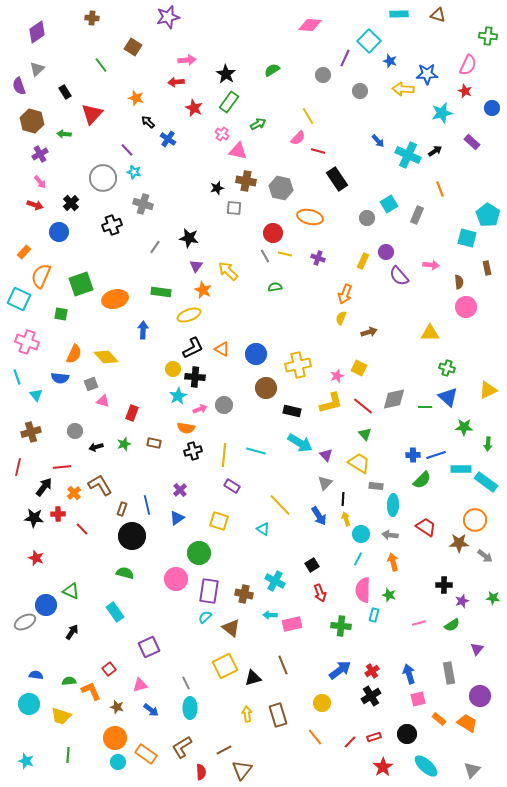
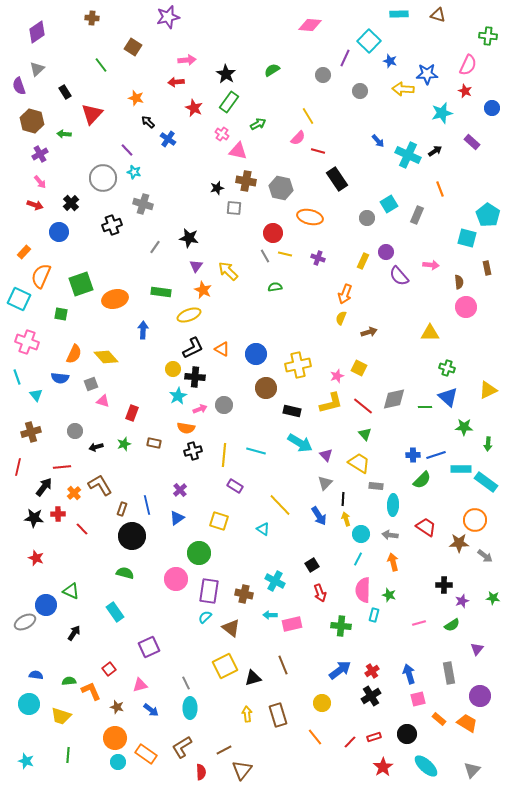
purple rectangle at (232, 486): moved 3 px right
black arrow at (72, 632): moved 2 px right, 1 px down
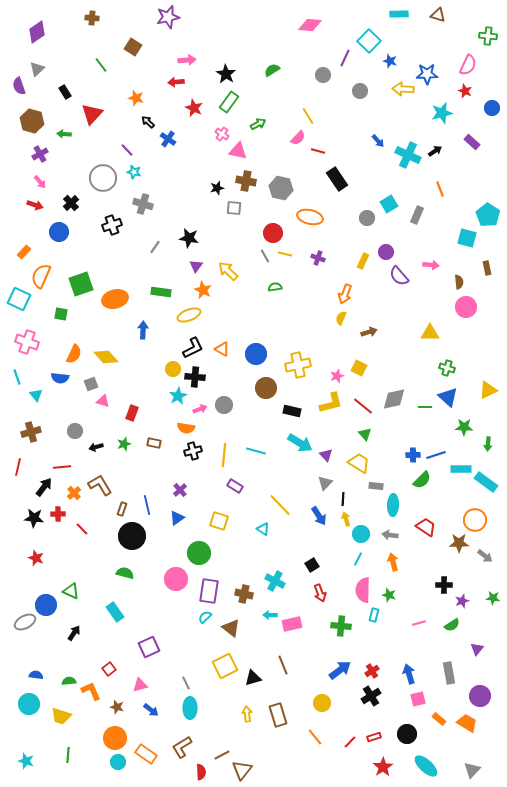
brown line at (224, 750): moved 2 px left, 5 px down
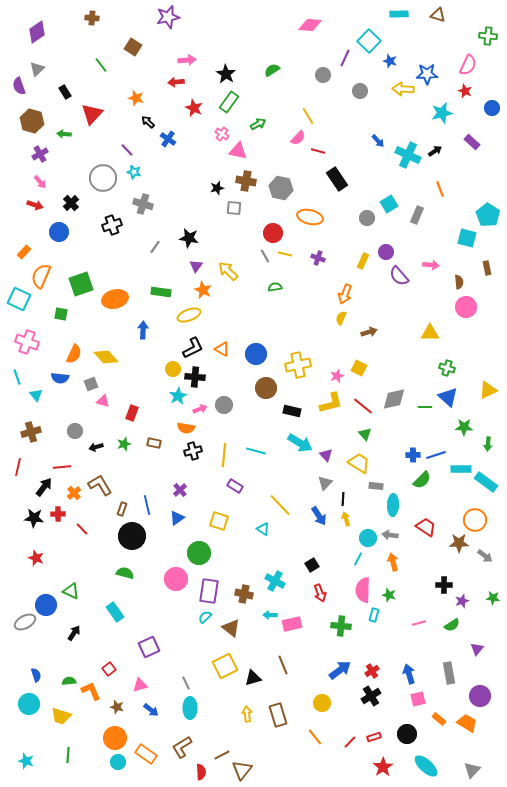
cyan circle at (361, 534): moved 7 px right, 4 px down
blue semicircle at (36, 675): rotated 64 degrees clockwise
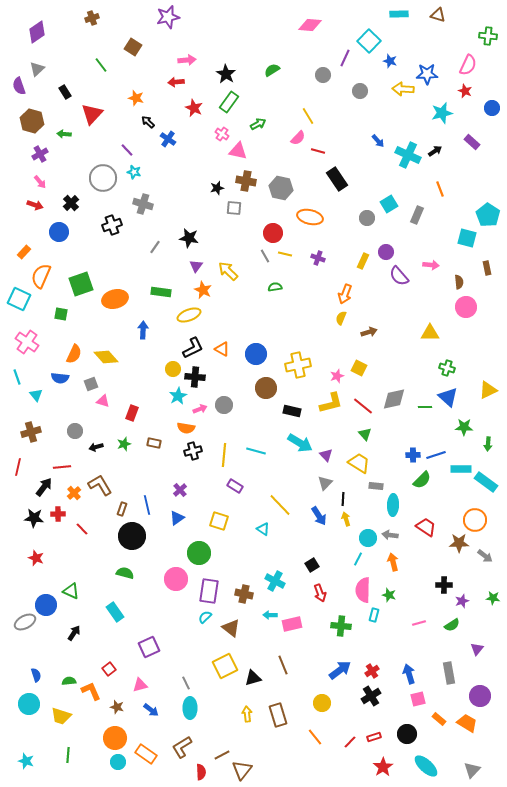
brown cross at (92, 18): rotated 24 degrees counterclockwise
pink cross at (27, 342): rotated 15 degrees clockwise
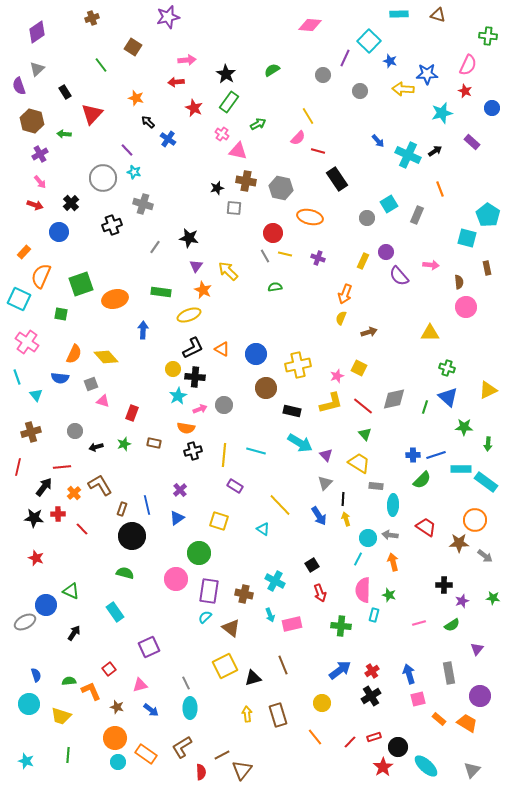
green line at (425, 407): rotated 72 degrees counterclockwise
cyan arrow at (270, 615): rotated 112 degrees counterclockwise
black circle at (407, 734): moved 9 px left, 13 px down
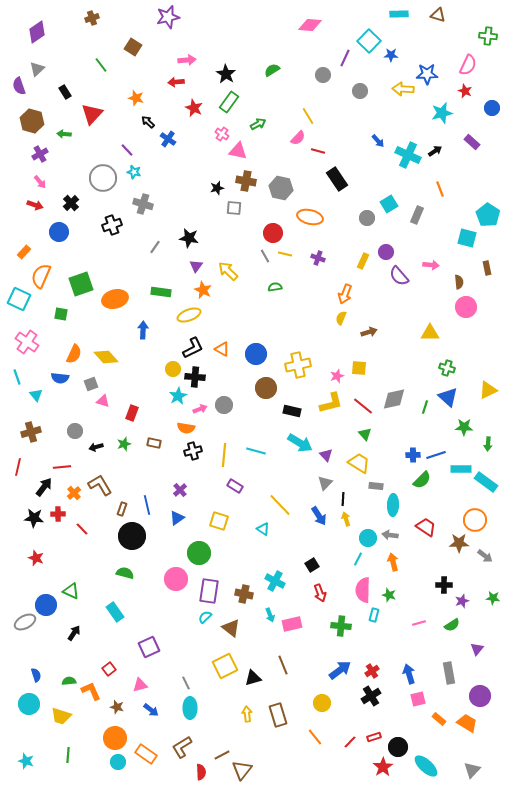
blue star at (390, 61): moved 1 px right, 6 px up; rotated 16 degrees counterclockwise
yellow square at (359, 368): rotated 21 degrees counterclockwise
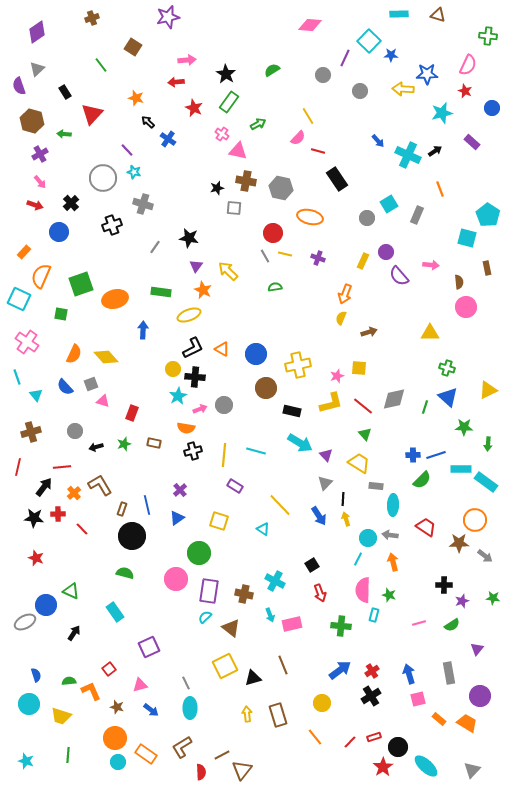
blue semicircle at (60, 378): moved 5 px right, 9 px down; rotated 42 degrees clockwise
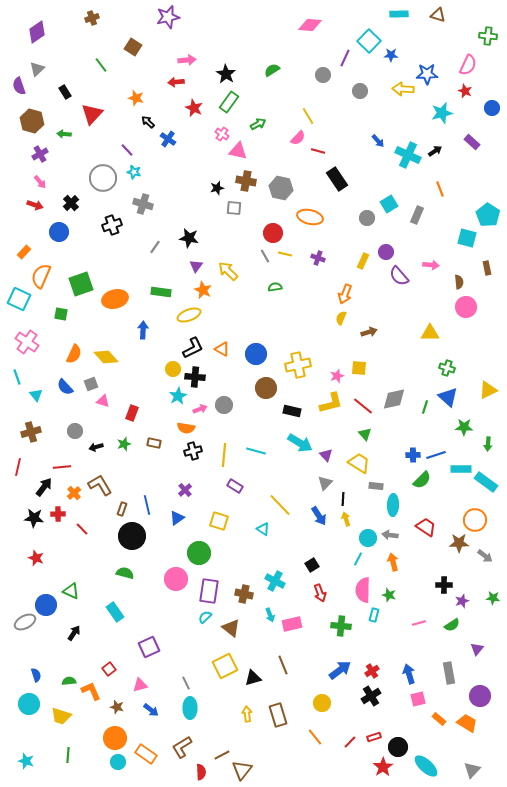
purple cross at (180, 490): moved 5 px right
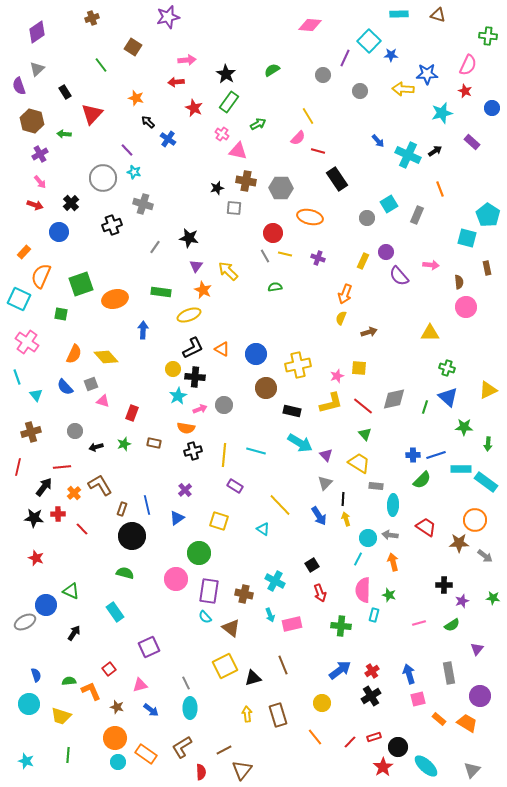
gray hexagon at (281, 188): rotated 10 degrees counterclockwise
cyan semicircle at (205, 617): rotated 88 degrees counterclockwise
brown line at (222, 755): moved 2 px right, 5 px up
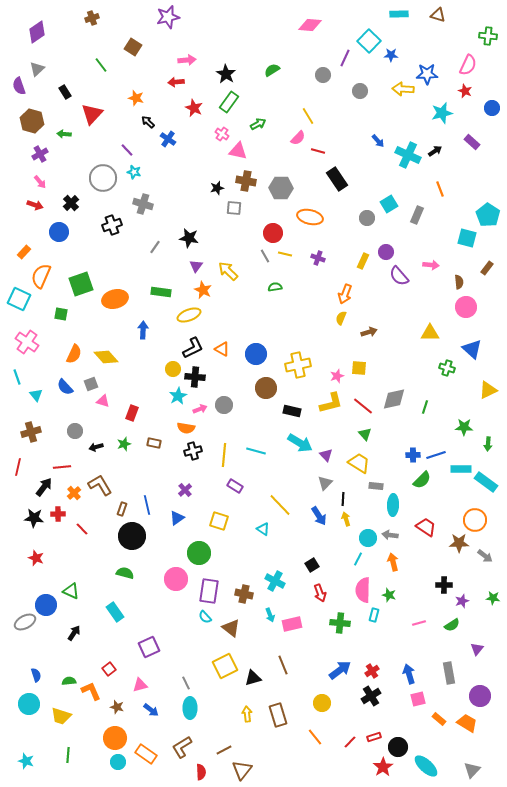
brown rectangle at (487, 268): rotated 48 degrees clockwise
blue triangle at (448, 397): moved 24 px right, 48 px up
green cross at (341, 626): moved 1 px left, 3 px up
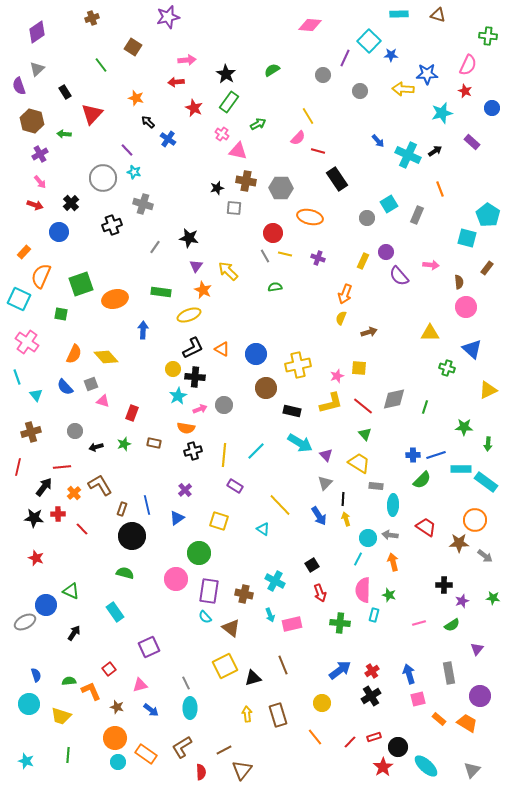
cyan line at (256, 451): rotated 60 degrees counterclockwise
